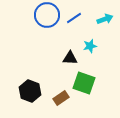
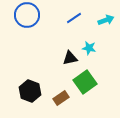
blue circle: moved 20 px left
cyan arrow: moved 1 px right, 1 px down
cyan star: moved 1 px left, 2 px down; rotated 24 degrees clockwise
black triangle: rotated 14 degrees counterclockwise
green square: moved 1 px right, 1 px up; rotated 35 degrees clockwise
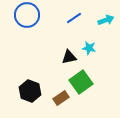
black triangle: moved 1 px left, 1 px up
green square: moved 4 px left
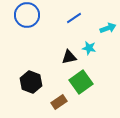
cyan arrow: moved 2 px right, 8 px down
black hexagon: moved 1 px right, 9 px up
brown rectangle: moved 2 px left, 4 px down
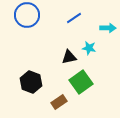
cyan arrow: rotated 21 degrees clockwise
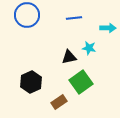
blue line: rotated 28 degrees clockwise
black hexagon: rotated 15 degrees clockwise
